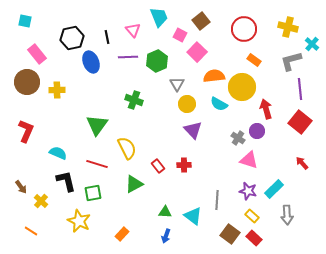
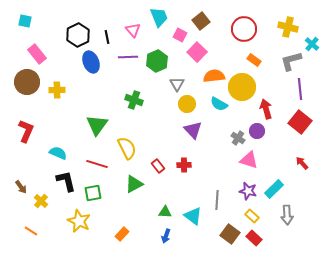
black hexagon at (72, 38): moved 6 px right, 3 px up; rotated 15 degrees counterclockwise
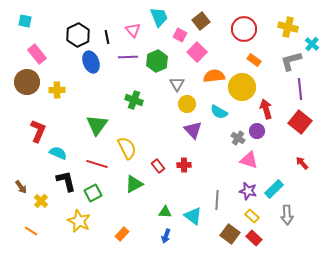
cyan semicircle at (219, 104): moved 8 px down
red L-shape at (26, 131): moved 12 px right
green square at (93, 193): rotated 18 degrees counterclockwise
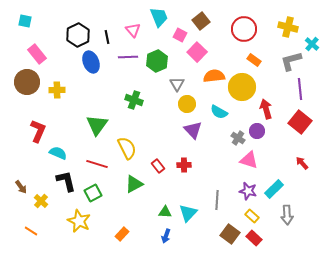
cyan triangle at (193, 216): moved 5 px left, 3 px up; rotated 36 degrees clockwise
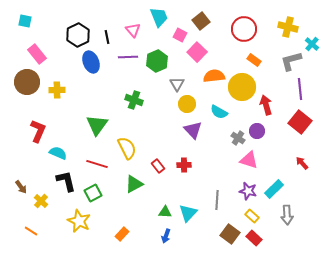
red arrow at (266, 109): moved 4 px up
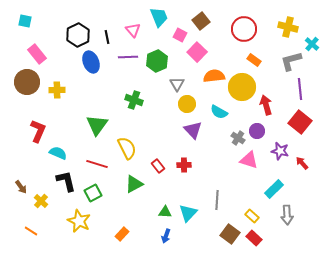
purple star at (248, 191): moved 32 px right, 40 px up
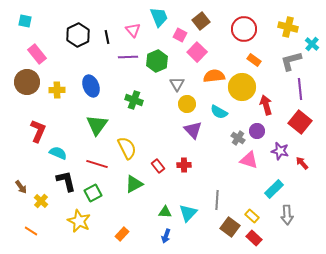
blue ellipse at (91, 62): moved 24 px down
brown square at (230, 234): moved 7 px up
